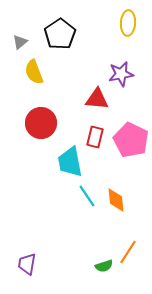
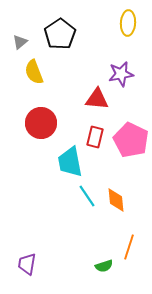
orange line: moved 1 px right, 5 px up; rotated 15 degrees counterclockwise
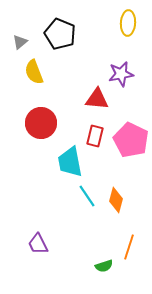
black pentagon: rotated 16 degrees counterclockwise
red rectangle: moved 1 px up
orange diamond: rotated 20 degrees clockwise
purple trapezoid: moved 11 px right, 20 px up; rotated 35 degrees counterclockwise
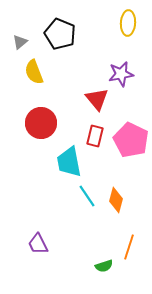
red triangle: rotated 45 degrees clockwise
cyan trapezoid: moved 1 px left
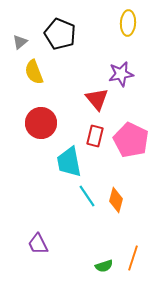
orange line: moved 4 px right, 11 px down
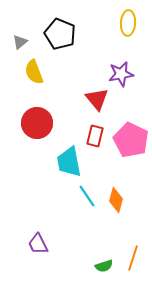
red circle: moved 4 px left
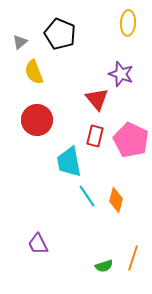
purple star: rotated 30 degrees clockwise
red circle: moved 3 px up
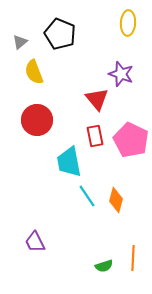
red rectangle: rotated 25 degrees counterclockwise
purple trapezoid: moved 3 px left, 2 px up
orange line: rotated 15 degrees counterclockwise
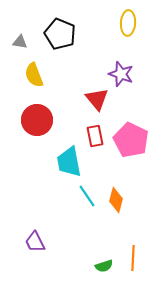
gray triangle: rotated 49 degrees clockwise
yellow semicircle: moved 3 px down
